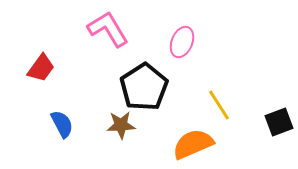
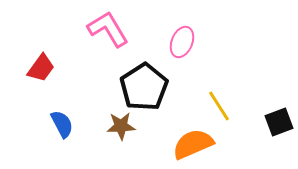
yellow line: moved 1 px down
brown star: moved 1 px down
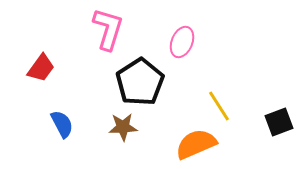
pink L-shape: rotated 48 degrees clockwise
black pentagon: moved 4 px left, 5 px up
brown star: moved 2 px right, 1 px down
orange semicircle: moved 3 px right
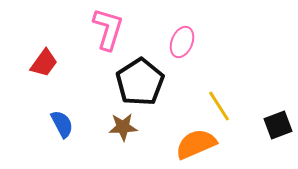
red trapezoid: moved 3 px right, 5 px up
black square: moved 1 px left, 3 px down
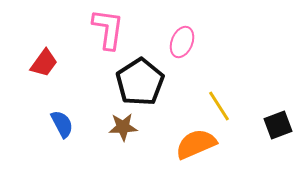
pink L-shape: rotated 9 degrees counterclockwise
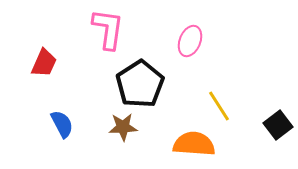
pink ellipse: moved 8 px right, 1 px up
red trapezoid: rotated 12 degrees counterclockwise
black pentagon: moved 2 px down
black square: rotated 16 degrees counterclockwise
orange semicircle: moved 2 px left; rotated 27 degrees clockwise
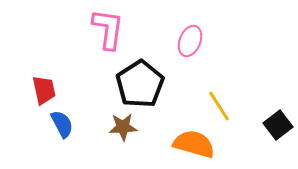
red trapezoid: moved 27 px down; rotated 36 degrees counterclockwise
orange semicircle: rotated 12 degrees clockwise
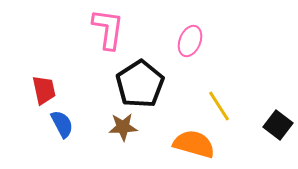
black square: rotated 16 degrees counterclockwise
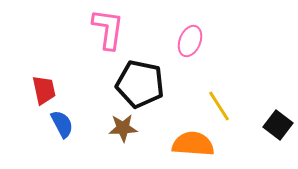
black pentagon: rotated 27 degrees counterclockwise
brown star: moved 1 px down
orange semicircle: moved 1 px left; rotated 12 degrees counterclockwise
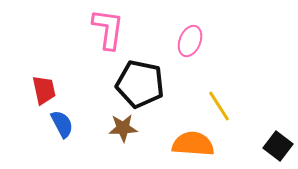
black square: moved 21 px down
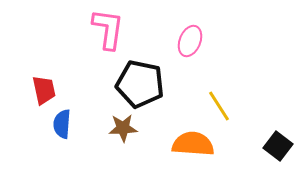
blue semicircle: rotated 148 degrees counterclockwise
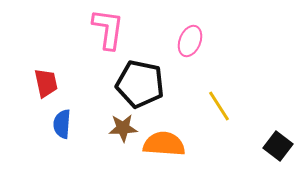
red trapezoid: moved 2 px right, 7 px up
orange semicircle: moved 29 px left
